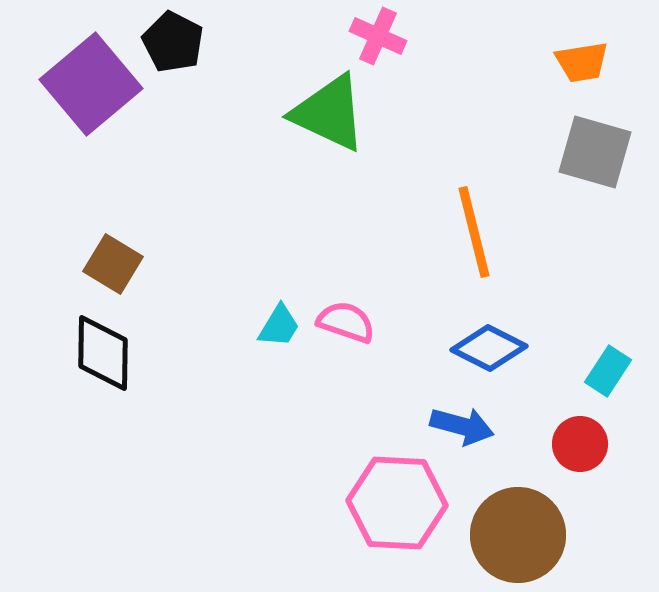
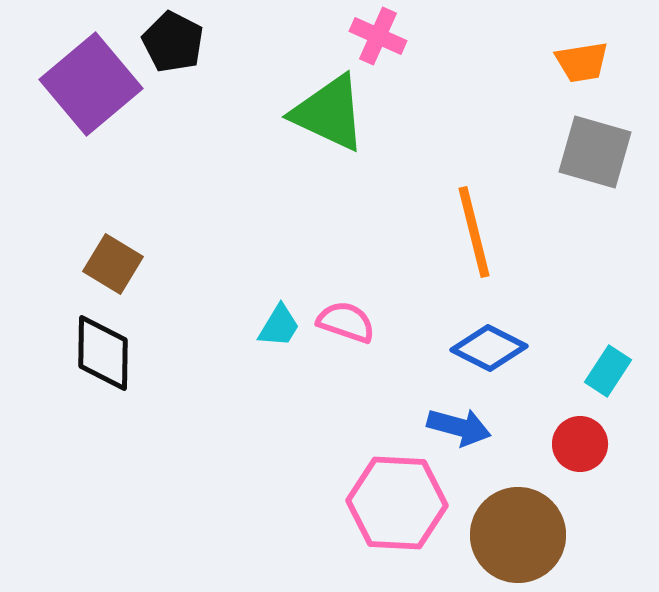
blue arrow: moved 3 px left, 1 px down
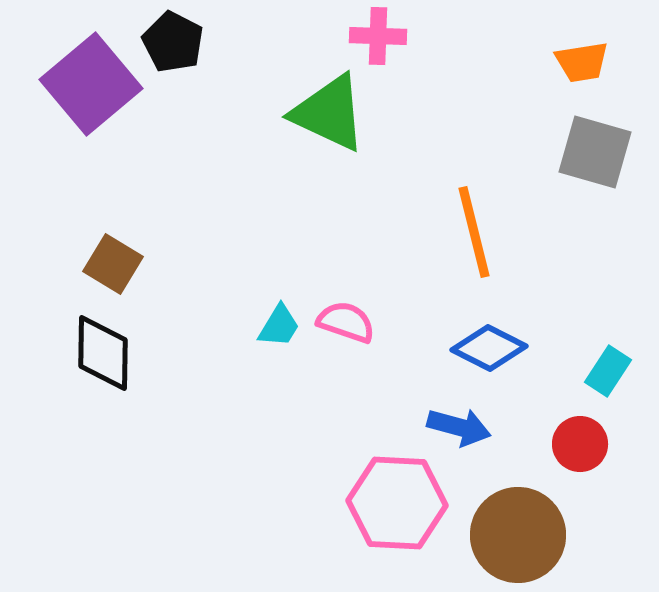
pink cross: rotated 22 degrees counterclockwise
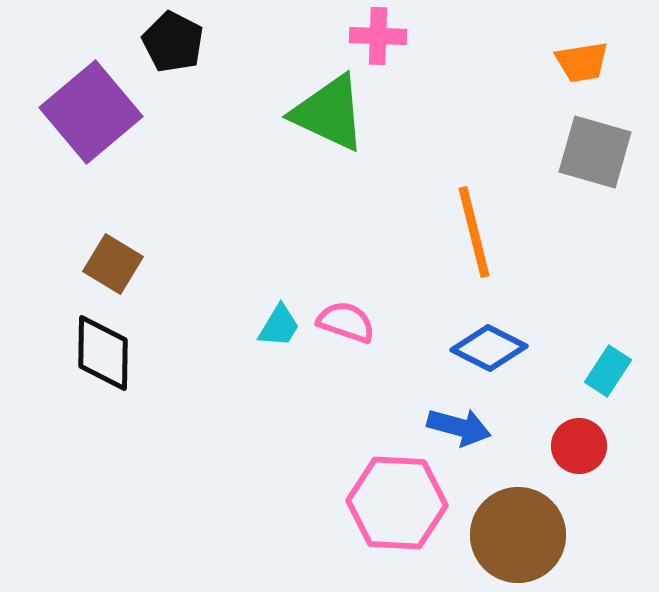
purple square: moved 28 px down
red circle: moved 1 px left, 2 px down
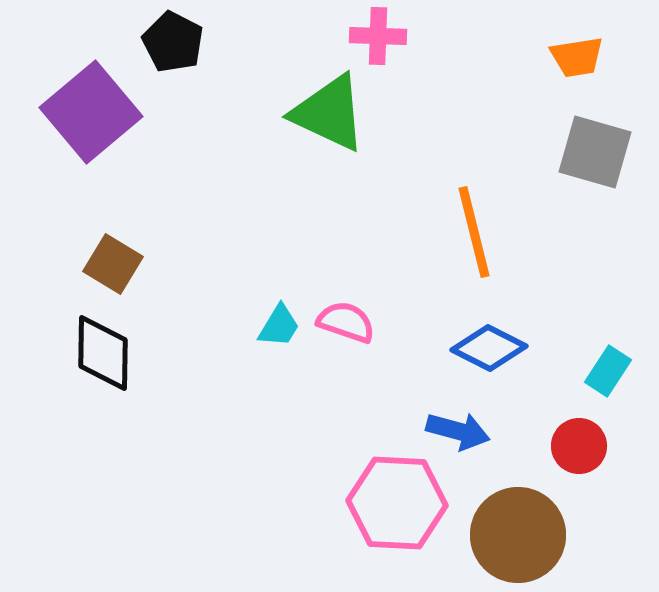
orange trapezoid: moved 5 px left, 5 px up
blue arrow: moved 1 px left, 4 px down
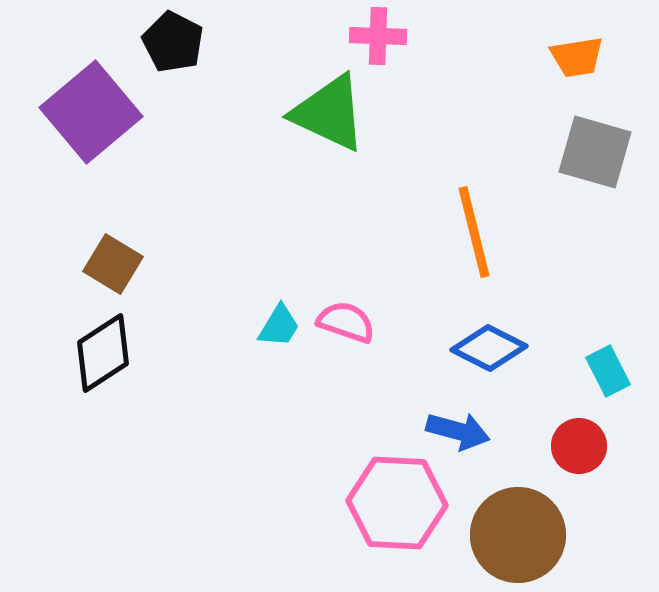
black diamond: rotated 56 degrees clockwise
cyan rectangle: rotated 60 degrees counterclockwise
